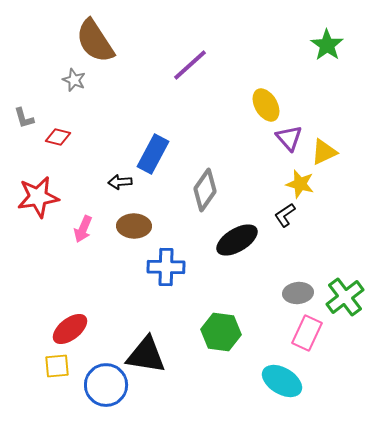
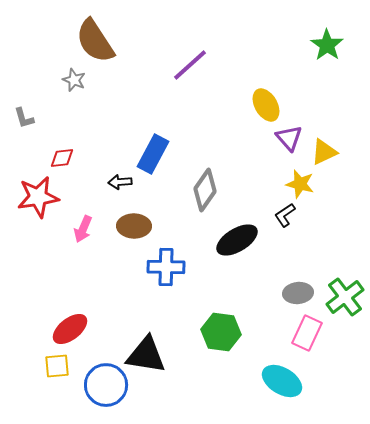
red diamond: moved 4 px right, 21 px down; rotated 20 degrees counterclockwise
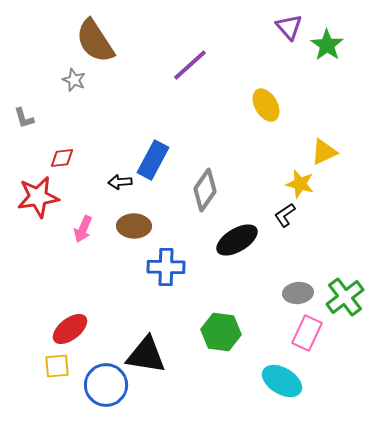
purple triangle: moved 111 px up
blue rectangle: moved 6 px down
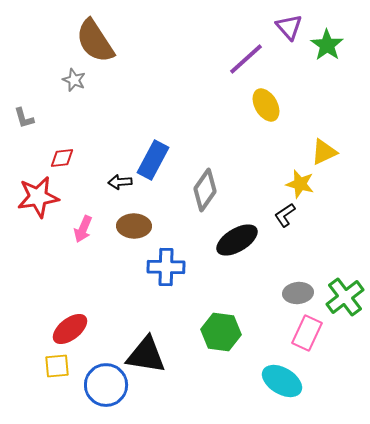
purple line: moved 56 px right, 6 px up
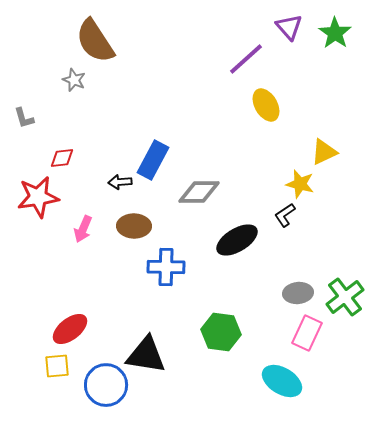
green star: moved 8 px right, 12 px up
gray diamond: moved 6 px left, 2 px down; rotated 54 degrees clockwise
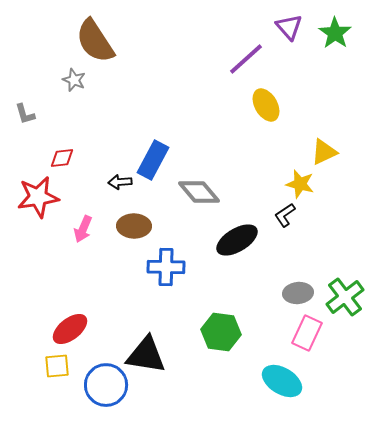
gray L-shape: moved 1 px right, 4 px up
gray diamond: rotated 51 degrees clockwise
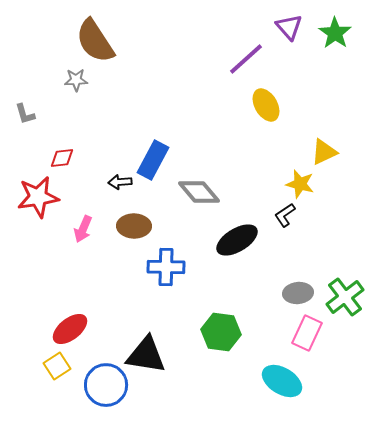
gray star: moved 2 px right; rotated 25 degrees counterclockwise
yellow square: rotated 28 degrees counterclockwise
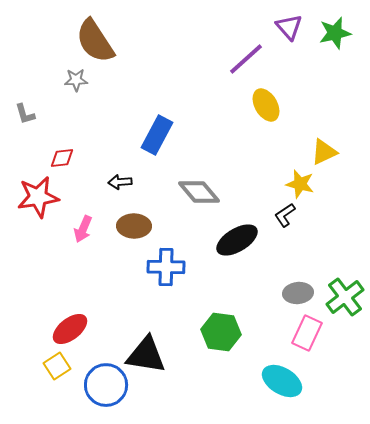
green star: rotated 24 degrees clockwise
blue rectangle: moved 4 px right, 25 px up
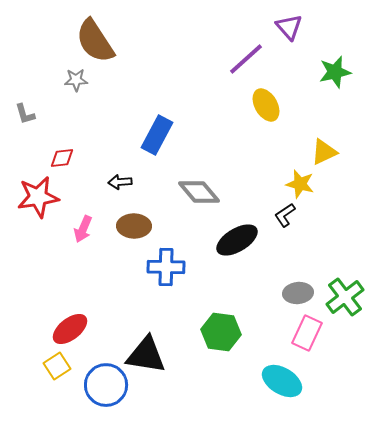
green star: moved 39 px down
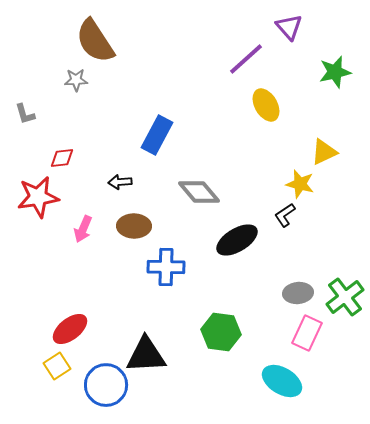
black triangle: rotated 12 degrees counterclockwise
